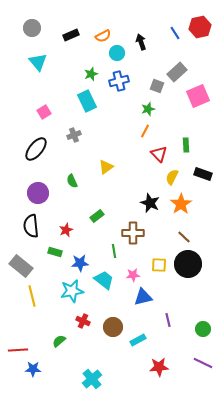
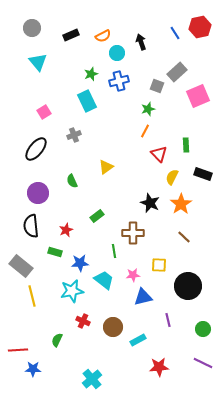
black circle at (188, 264): moved 22 px down
green semicircle at (59, 341): moved 2 px left, 1 px up; rotated 24 degrees counterclockwise
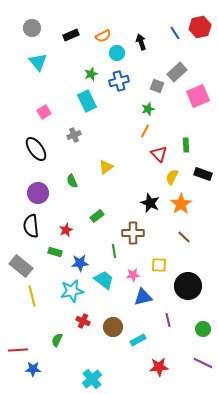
black ellipse at (36, 149): rotated 75 degrees counterclockwise
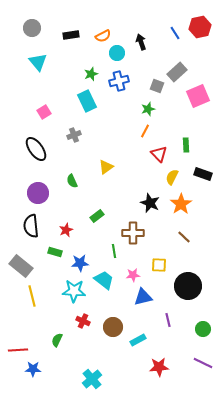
black rectangle at (71, 35): rotated 14 degrees clockwise
cyan star at (72, 291): moved 2 px right; rotated 15 degrees clockwise
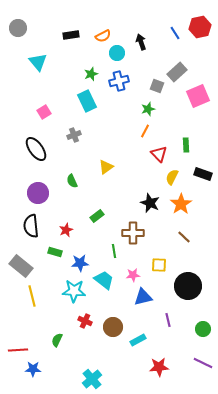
gray circle at (32, 28): moved 14 px left
red cross at (83, 321): moved 2 px right
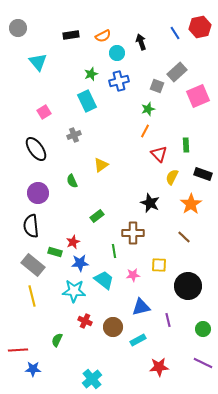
yellow triangle at (106, 167): moved 5 px left, 2 px up
orange star at (181, 204): moved 10 px right
red star at (66, 230): moved 7 px right, 12 px down
gray rectangle at (21, 266): moved 12 px right, 1 px up
blue triangle at (143, 297): moved 2 px left, 10 px down
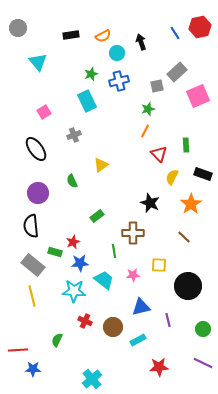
gray square at (157, 86): rotated 32 degrees counterclockwise
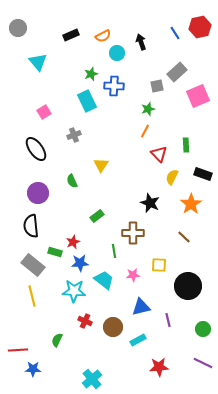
black rectangle at (71, 35): rotated 14 degrees counterclockwise
blue cross at (119, 81): moved 5 px left, 5 px down; rotated 18 degrees clockwise
yellow triangle at (101, 165): rotated 21 degrees counterclockwise
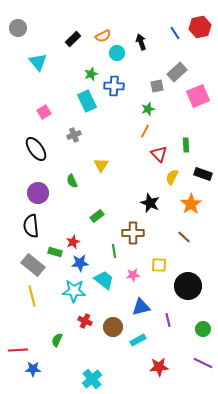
black rectangle at (71, 35): moved 2 px right, 4 px down; rotated 21 degrees counterclockwise
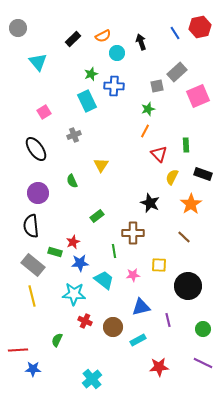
cyan star at (74, 291): moved 3 px down
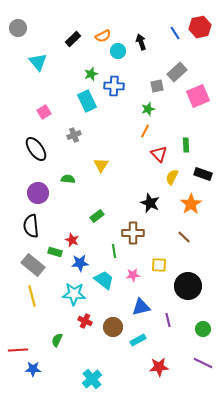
cyan circle at (117, 53): moved 1 px right, 2 px up
green semicircle at (72, 181): moved 4 px left, 2 px up; rotated 120 degrees clockwise
red star at (73, 242): moved 1 px left, 2 px up; rotated 24 degrees counterclockwise
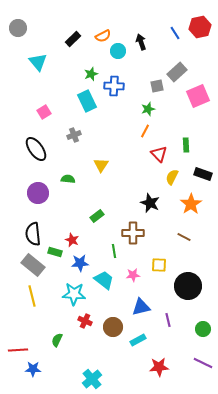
black semicircle at (31, 226): moved 2 px right, 8 px down
brown line at (184, 237): rotated 16 degrees counterclockwise
